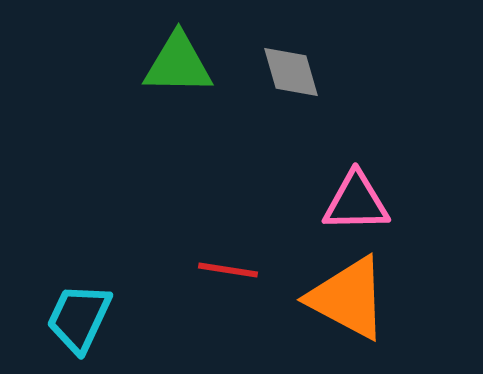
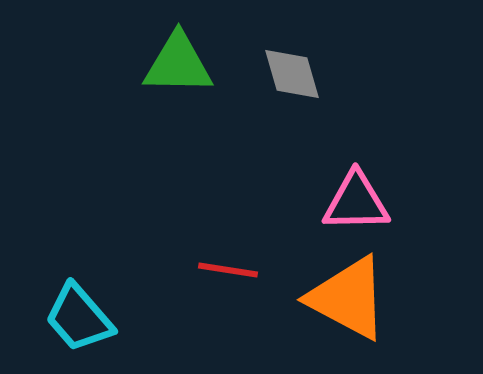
gray diamond: moved 1 px right, 2 px down
cyan trapezoid: rotated 66 degrees counterclockwise
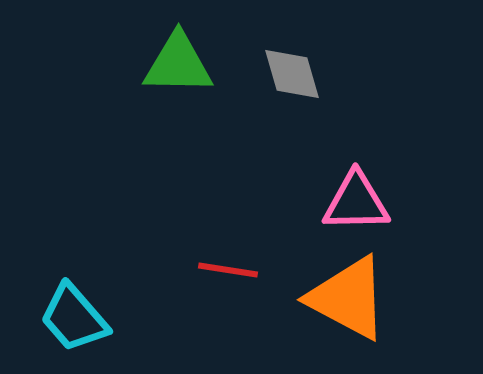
cyan trapezoid: moved 5 px left
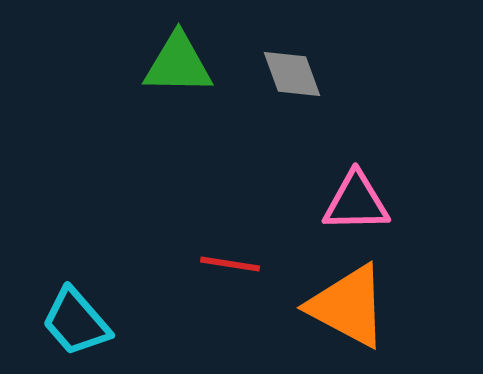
gray diamond: rotated 4 degrees counterclockwise
red line: moved 2 px right, 6 px up
orange triangle: moved 8 px down
cyan trapezoid: moved 2 px right, 4 px down
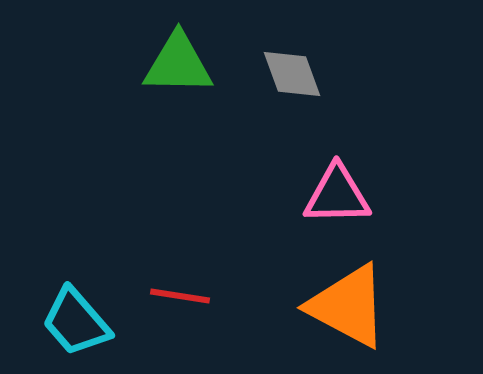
pink triangle: moved 19 px left, 7 px up
red line: moved 50 px left, 32 px down
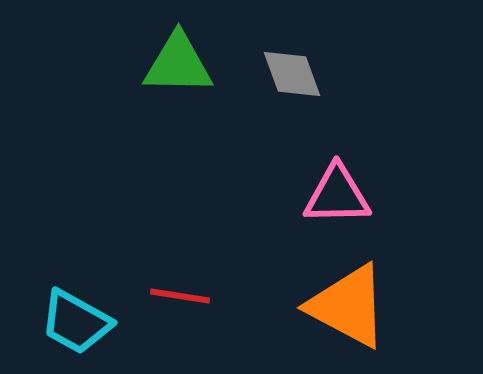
cyan trapezoid: rotated 20 degrees counterclockwise
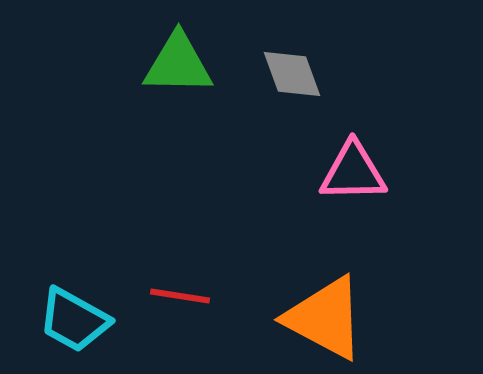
pink triangle: moved 16 px right, 23 px up
orange triangle: moved 23 px left, 12 px down
cyan trapezoid: moved 2 px left, 2 px up
